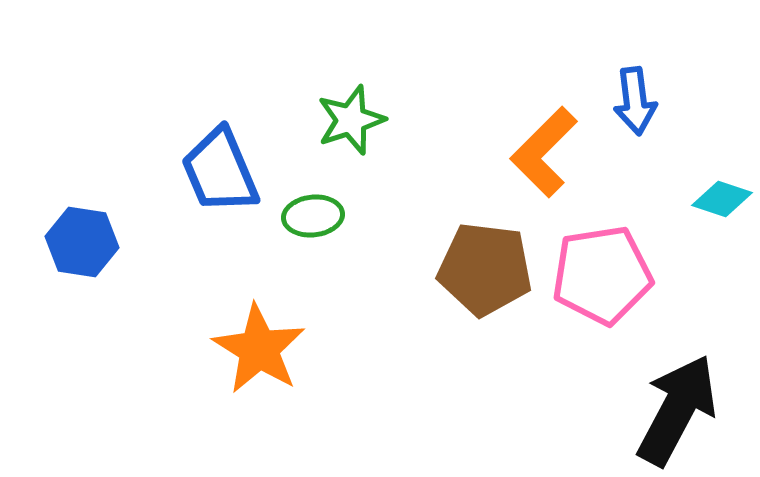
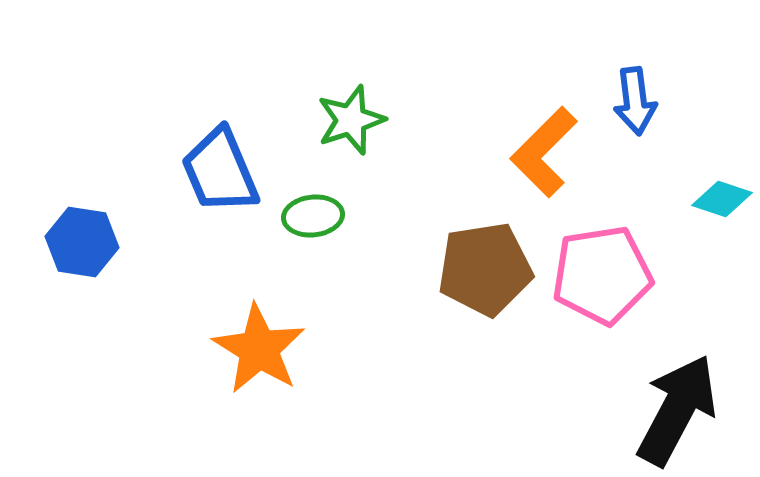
brown pentagon: rotated 16 degrees counterclockwise
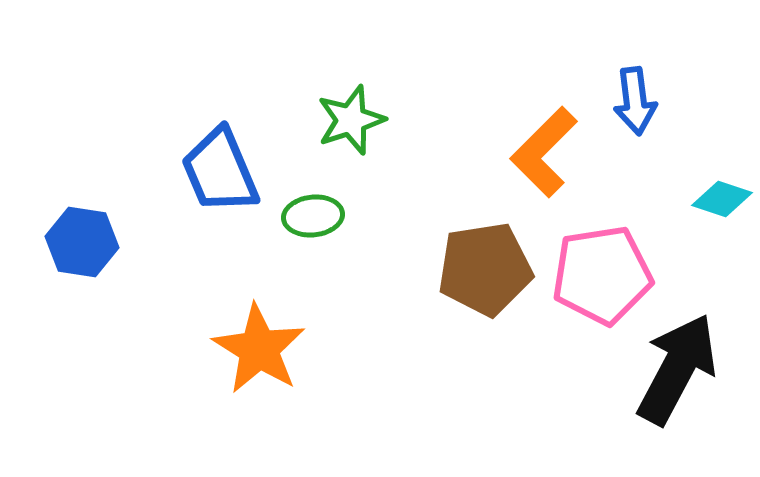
black arrow: moved 41 px up
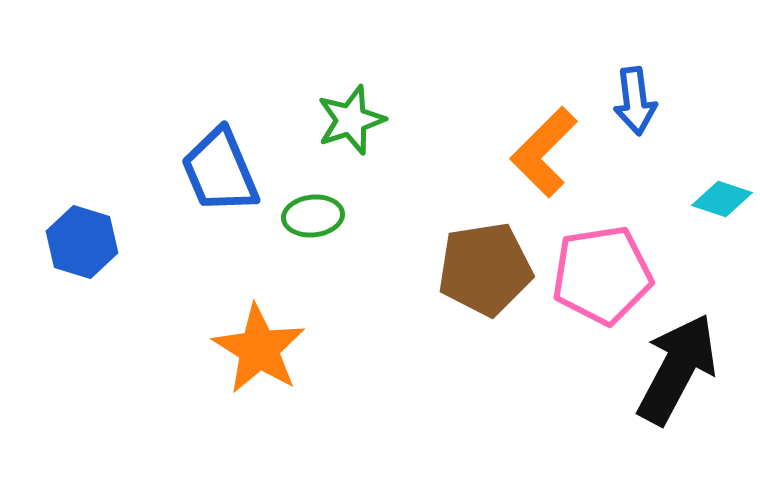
blue hexagon: rotated 8 degrees clockwise
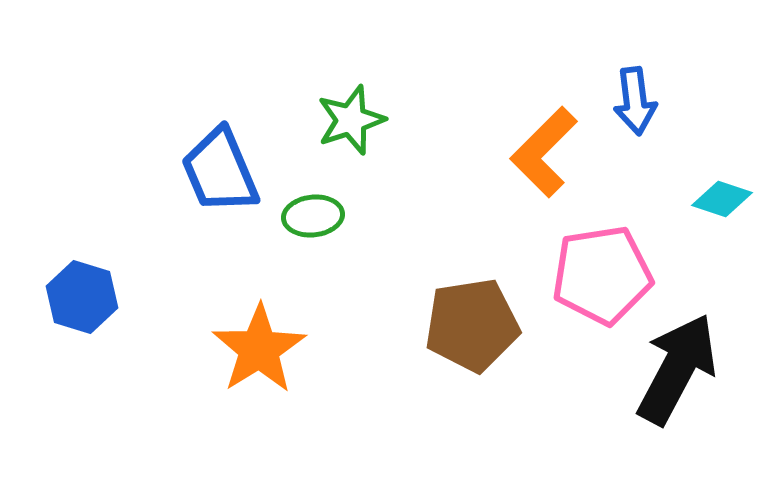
blue hexagon: moved 55 px down
brown pentagon: moved 13 px left, 56 px down
orange star: rotated 8 degrees clockwise
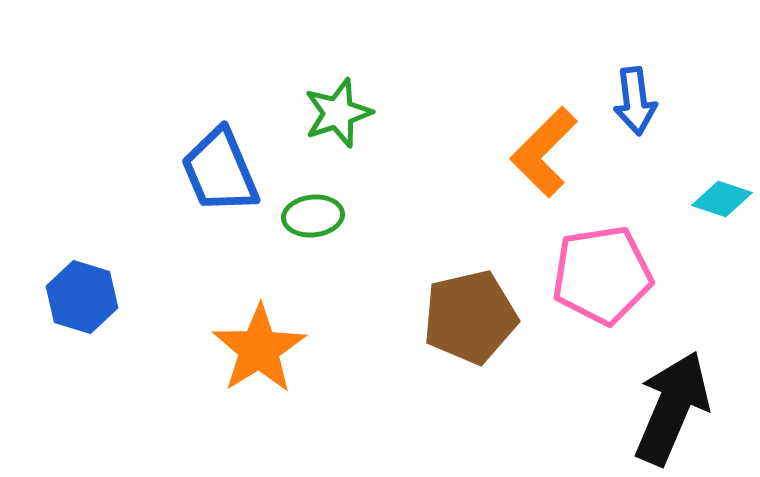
green star: moved 13 px left, 7 px up
brown pentagon: moved 2 px left, 8 px up; rotated 4 degrees counterclockwise
black arrow: moved 5 px left, 39 px down; rotated 5 degrees counterclockwise
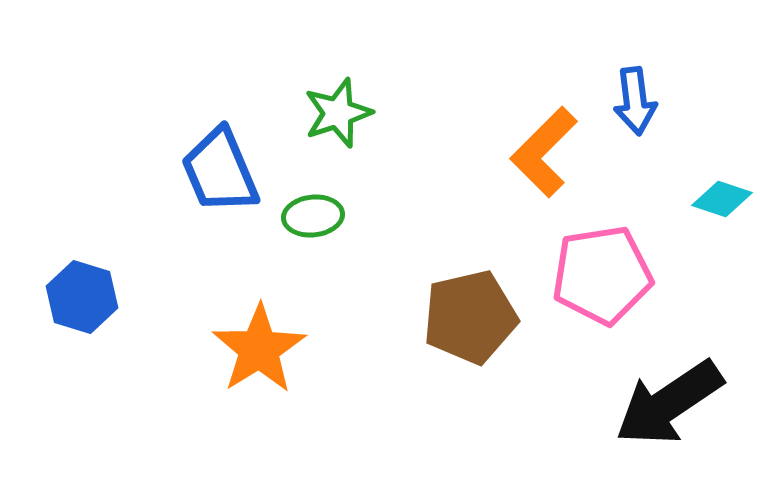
black arrow: moved 3 px left, 5 px up; rotated 147 degrees counterclockwise
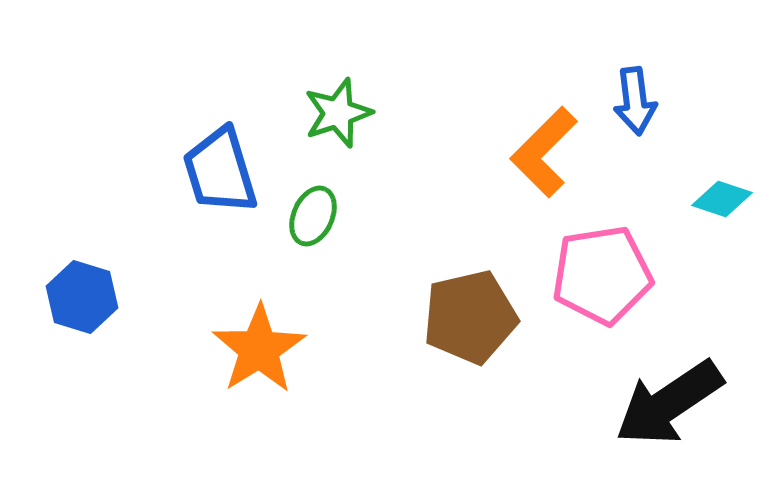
blue trapezoid: rotated 6 degrees clockwise
green ellipse: rotated 60 degrees counterclockwise
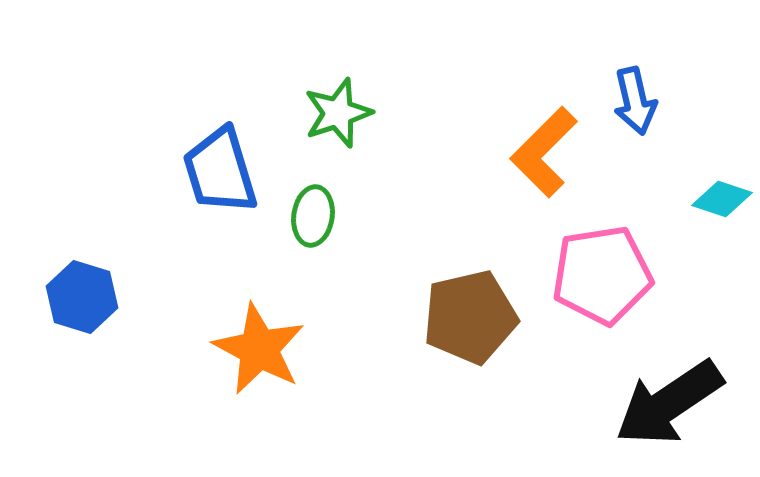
blue arrow: rotated 6 degrees counterclockwise
green ellipse: rotated 16 degrees counterclockwise
orange star: rotated 12 degrees counterclockwise
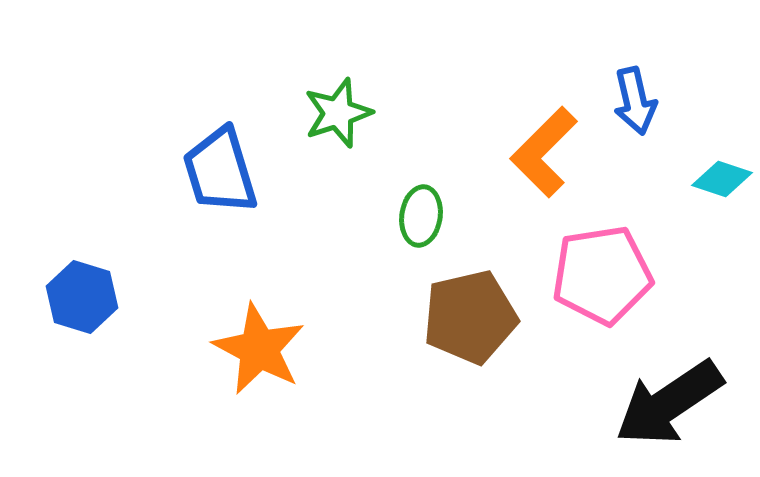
cyan diamond: moved 20 px up
green ellipse: moved 108 px right
